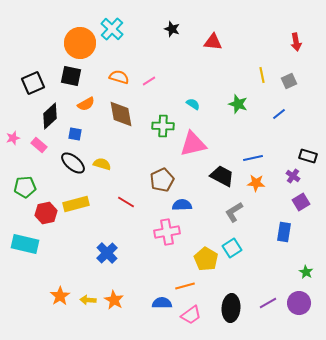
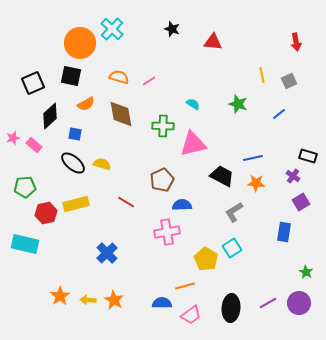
pink rectangle at (39, 145): moved 5 px left
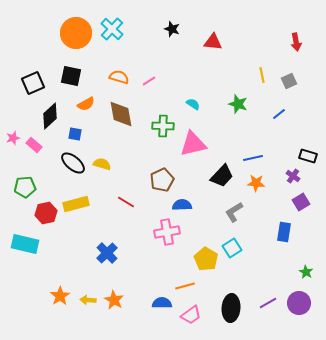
orange circle at (80, 43): moved 4 px left, 10 px up
black trapezoid at (222, 176): rotated 105 degrees clockwise
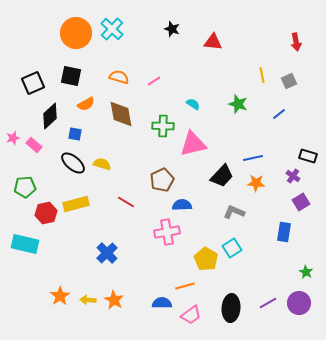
pink line at (149, 81): moved 5 px right
gray L-shape at (234, 212): rotated 55 degrees clockwise
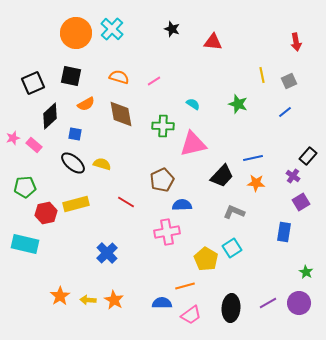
blue line at (279, 114): moved 6 px right, 2 px up
black rectangle at (308, 156): rotated 66 degrees counterclockwise
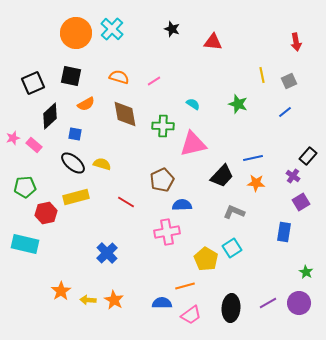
brown diamond at (121, 114): moved 4 px right
yellow rectangle at (76, 204): moved 7 px up
orange star at (60, 296): moved 1 px right, 5 px up
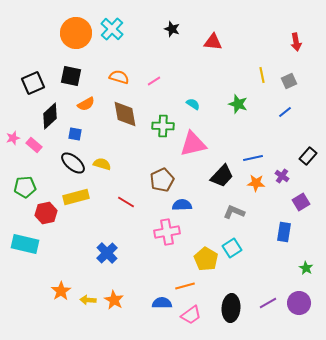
purple cross at (293, 176): moved 11 px left
green star at (306, 272): moved 4 px up
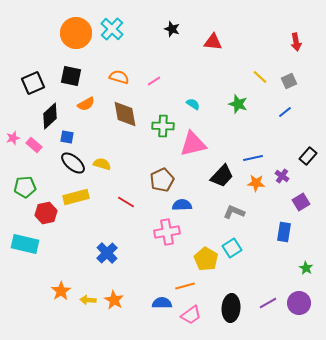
yellow line at (262, 75): moved 2 px left, 2 px down; rotated 35 degrees counterclockwise
blue square at (75, 134): moved 8 px left, 3 px down
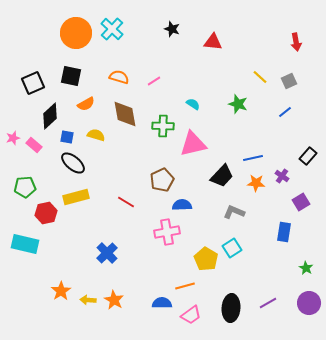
yellow semicircle at (102, 164): moved 6 px left, 29 px up
purple circle at (299, 303): moved 10 px right
